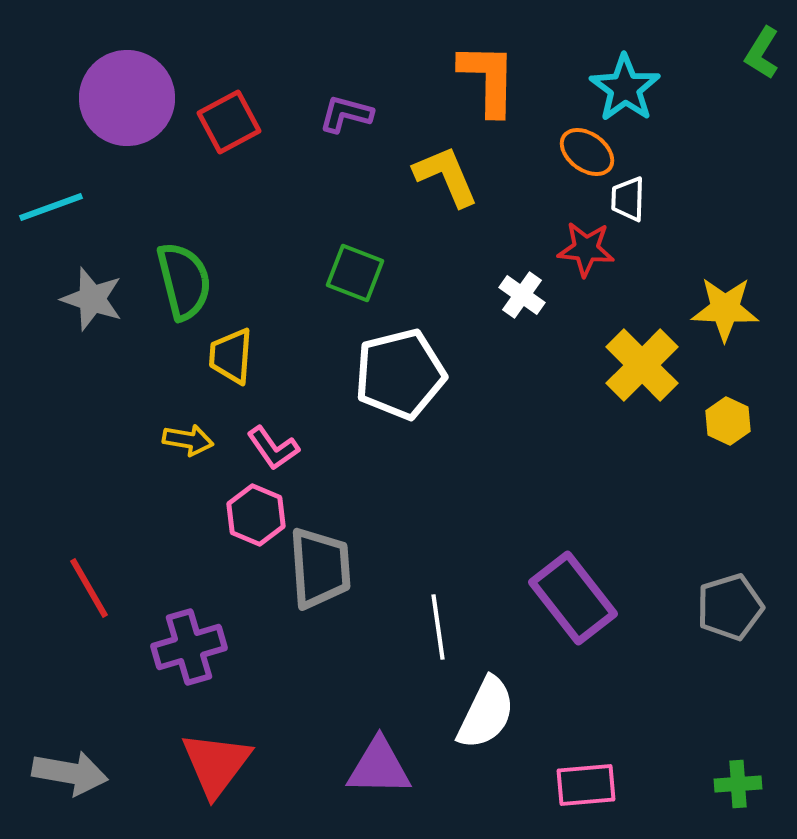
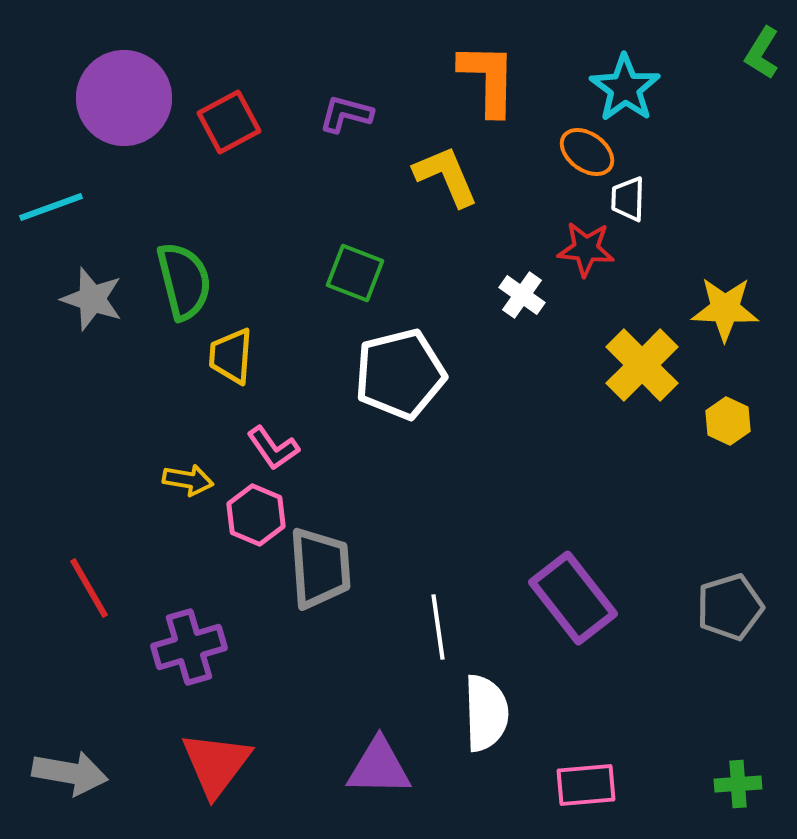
purple circle: moved 3 px left
yellow arrow: moved 40 px down
white semicircle: rotated 28 degrees counterclockwise
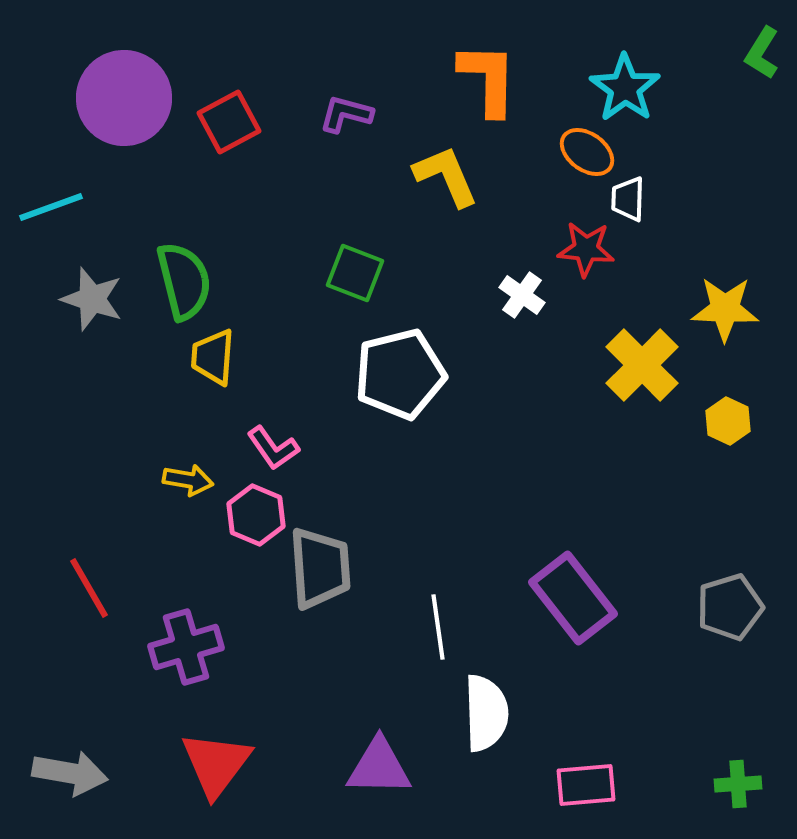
yellow trapezoid: moved 18 px left, 1 px down
purple cross: moved 3 px left
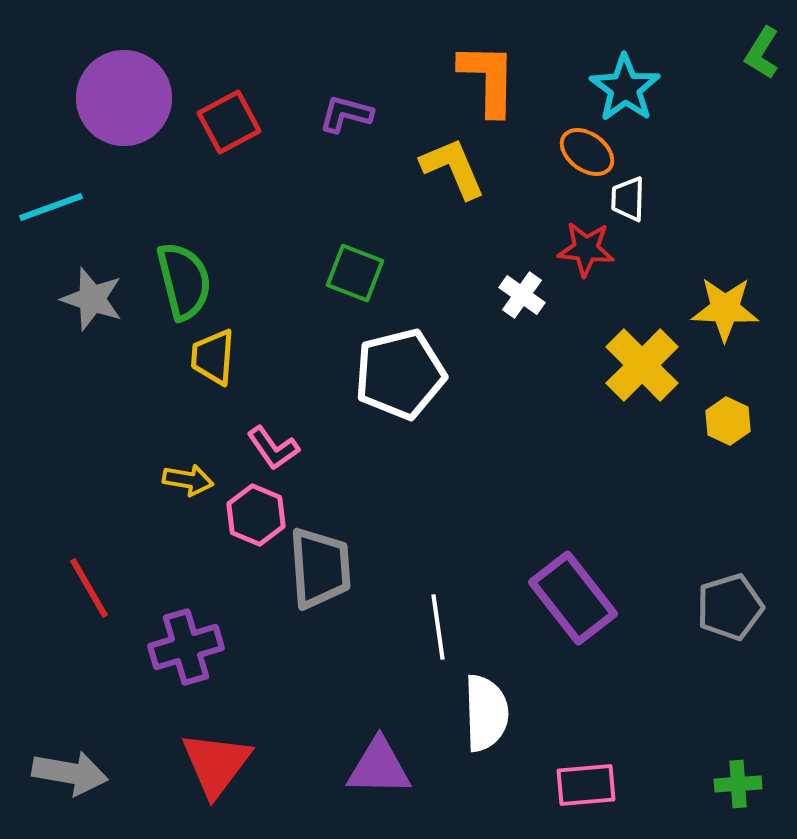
yellow L-shape: moved 7 px right, 8 px up
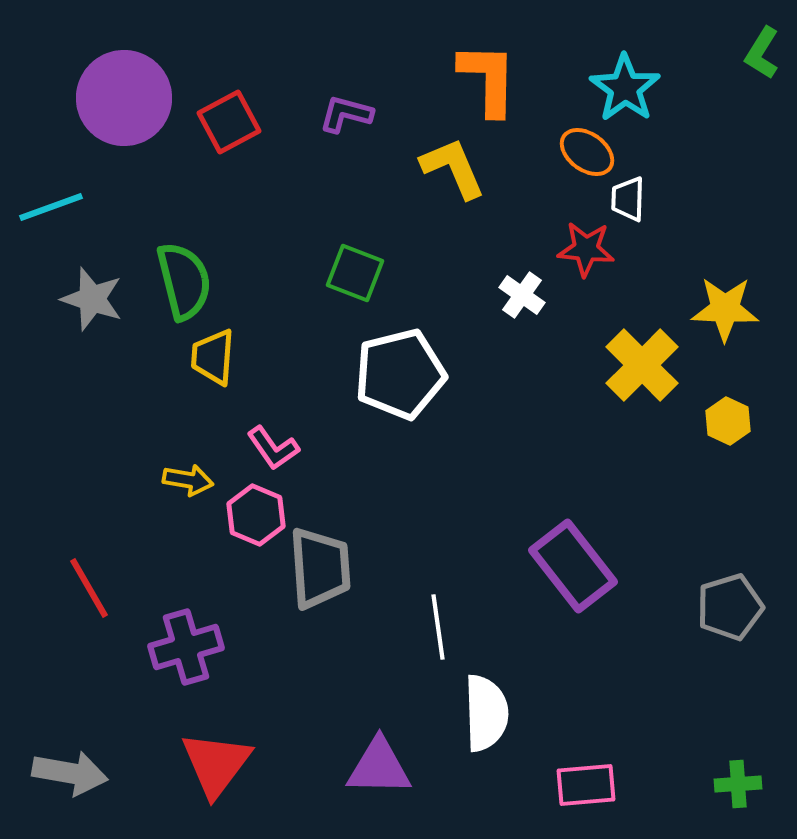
purple rectangle: moved 32 px up
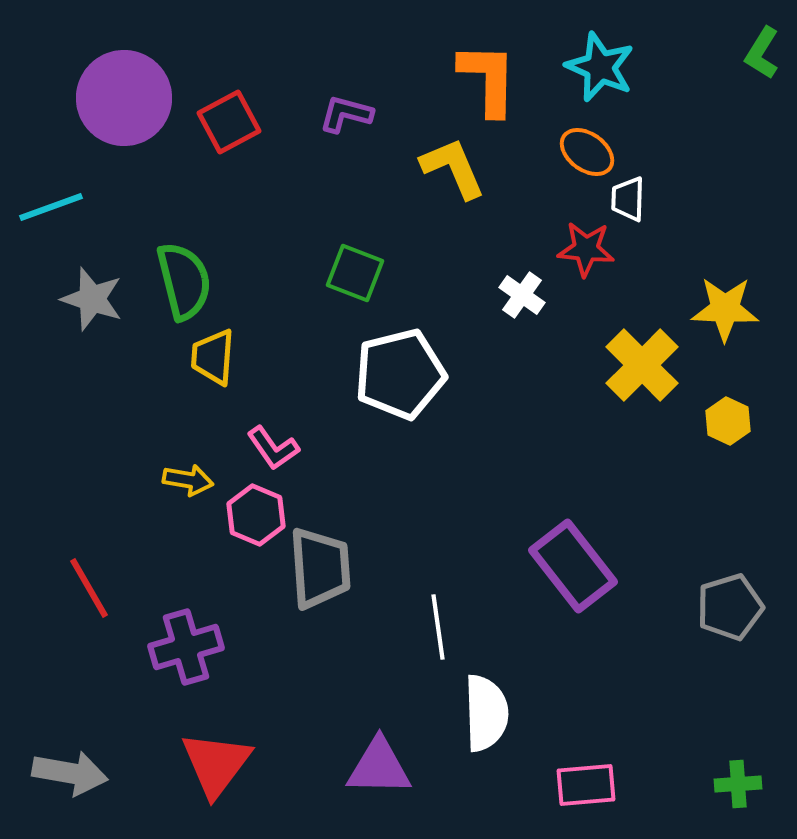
cyan star: moved 25 px left, 21 px up; rotated 12 degrees counterclockwise
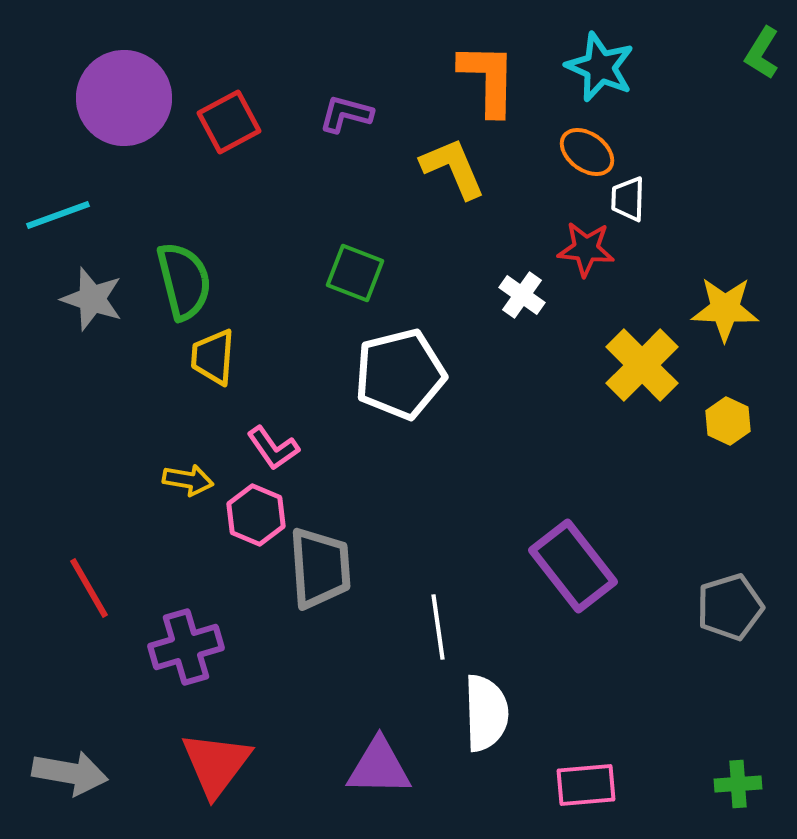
cyan line: moved 7 px right, 8 px down
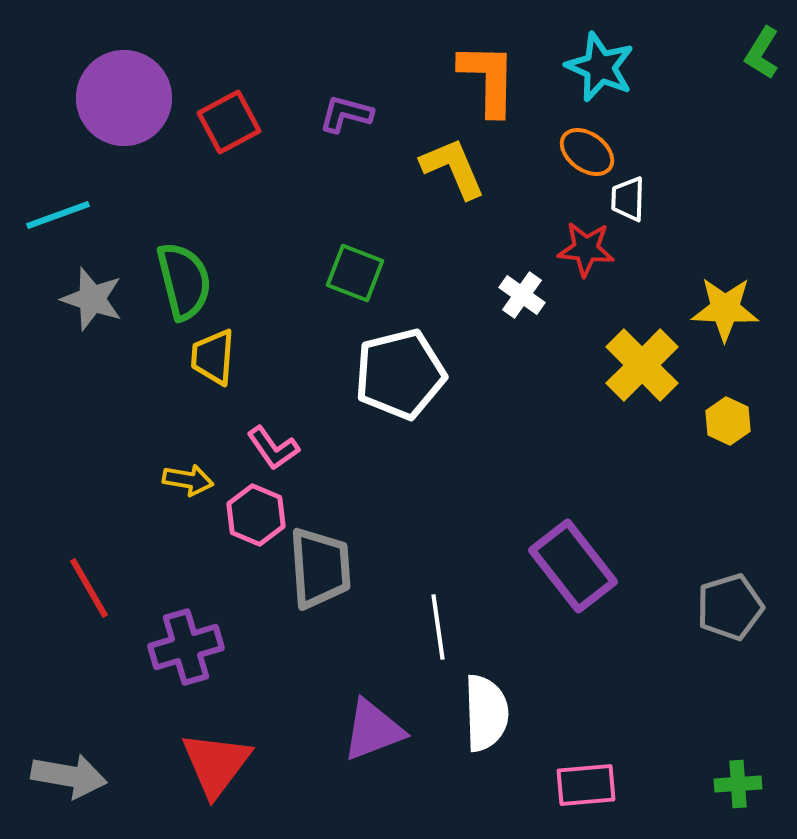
purple triangle: moved 6 px left, 37 px up; rotated 22 degrees counterclockwise
gray arrow: moved 1 px left, 3 px down
